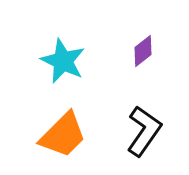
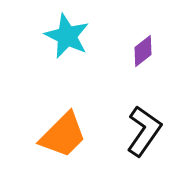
cyan star: moved 4 px right, 25 px up
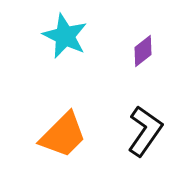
cyan star: moved 2 px left
black L-shape: moved 1 px right
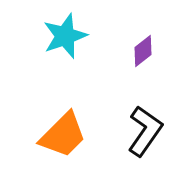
cyan star: rotated 27 degrees clockwise
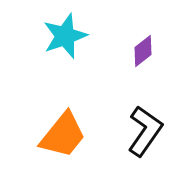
orange trapezoid: rotated 6 degrees counterclockwise
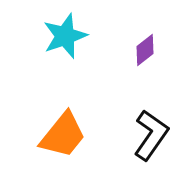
purple diamond: moved 2 px right, 1 px up
black L-shape: moved 6 px right, 4 px down
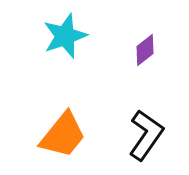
black L-shape: moved 5 px left
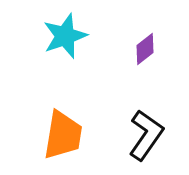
purple diamond: moved 1 px up
orange trapezoid: rotated 30 degrees counterclockwise
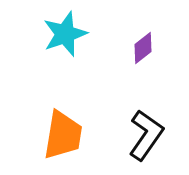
cyan star: moved 2 px up
purple diamond: moved 2 px left, 1 px up
